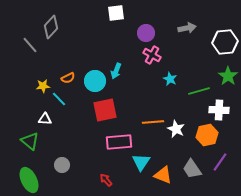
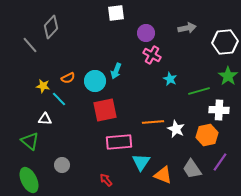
yellow star: rotated 16 degrees clockwise
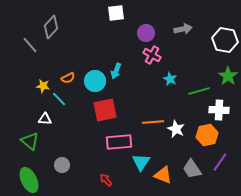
gray arrow: moved 4 px left, 1 px down
white hexagon: moved 2 px up; rotated 15 degrees clockwise
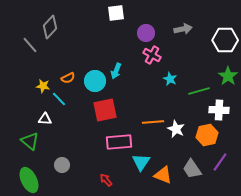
gray diamond: moved 1 px left
white hexagon: rotated 10 degrees counterclockwise
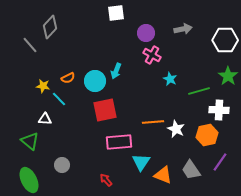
gray trapezoid: moved 1 px left, 1 px down
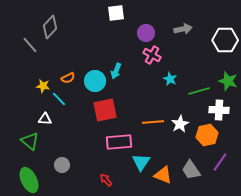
green star: moved 5 px down; rotated 18 degrees counterclockwise
white star: moved 4 px right, 5 px up; rotated 18 degrees clockwise
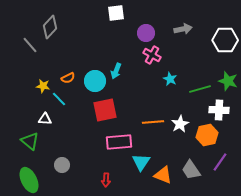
green line: moved 1 px right, 2 px up
red arrow: rotated 136 degrees counterclockwise
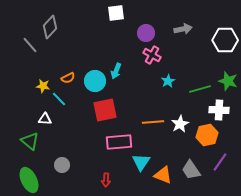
cyan star: moved 2 px left, 2 px down; rotated 16 degrees clockwise
